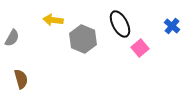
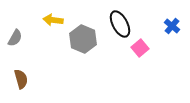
gray semicircle: moved 3 px right
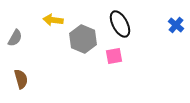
blue cross: moved 4 px right, 1 px up
pink square: moved 26 px left, 8 px down; rotated 30 degrees clockwise
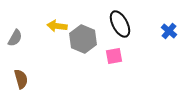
yellow arrow: moved 4 px right, 6 px down
blue cross: moved 7 px left, 6 px down
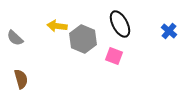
gray semicircle: rotated 102 degrees clockwise
pink square: rotated 30 degrees clockwise
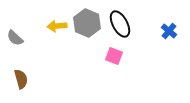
yellow arrow: rotated 12 degrees counterclockwise
gray hexagon: moved 4 px right, 16 px up
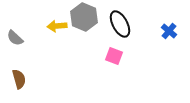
gray hexagon: moved 3 px left, 6 px up
brown semicircle: moved 2 px left
